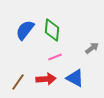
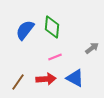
green diamond: moved 3 px up
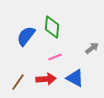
blue semicircle: moved 1 px right, 6 px down
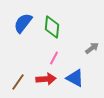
blue semicircle: moved 3 px left, 13 px up
pink line: moved 1 px left, 1 px down; rotated 40 degrees counterclockwise
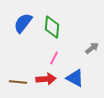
brown line: rotated 60 degrees clockwise
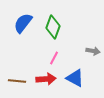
green diamond: moved 1 px right; rotated 15 degrees clockwise
gray arrow: moved 1 px right, 3 px down; rotated 48 degrees clockwise
brown line: moved 1 px left, 1 px up
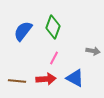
blue semicircle: moved 8 px down
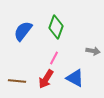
green diamond: moved 3 px right
red arrow: rotated 126 degrees clockwise
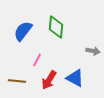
green diamond: rotated 15 degrees counterclockwise
pink line: moved 17 px left, 2 px down
red arrow: moved 3 px right, 1 px down
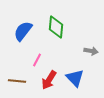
gray arrow: moved 2 px left
blue triangle: rotated 18 degrees clockwise
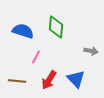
blue semicircle: rotated 70 degrees clockwise
pink line: moved 1 px left, 3 px up
blue triangle: moved 1 px right, 1 px down
